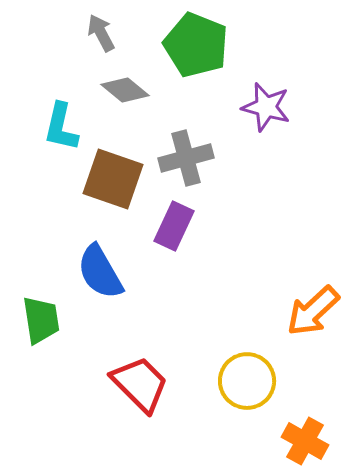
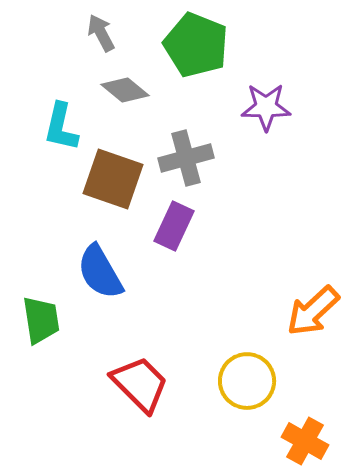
purple star: rotated 15 degrees counterclockwise
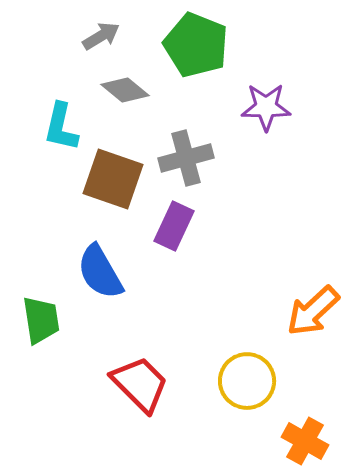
gray arrow: moved 3 px down; rotated 87 degrees clockwise
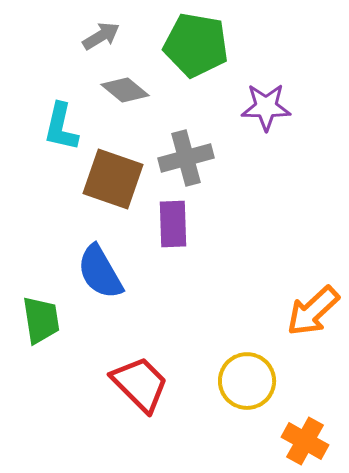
green pentagon: rotated 12 degrees counterclockwise
purple rectangle: moved 1 px left, 2 px up; rotated 27 degrees counterclockwise
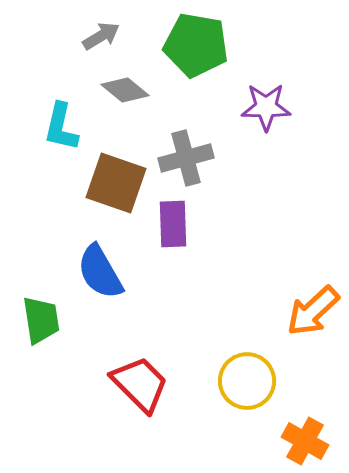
brown square: moved 3 px right, 4 px down
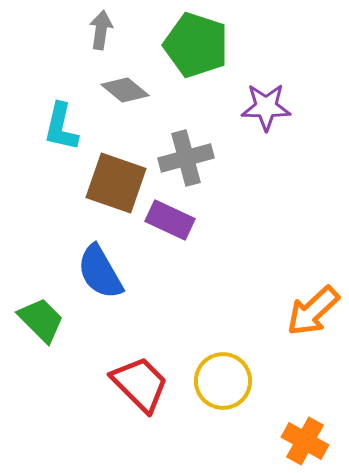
gray arrow: moved 6 px up; rotated 51 degrees counterclockwise
green pentagon: rotated 8 degrees clockwise
purple rectangle: moved 3 px left, 4 px up; rotated 63 degrees counterclockwise
green trapezoid: rotated 36 degrees counterclockwise
yellow circle: moved 24 px left
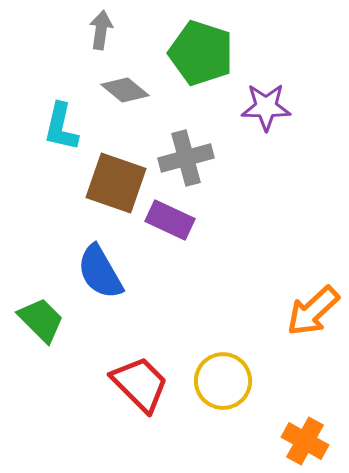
green pentagon: moved 5 px right, 8 px down
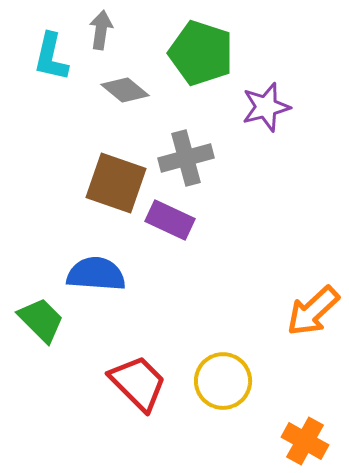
purple star: rotated 15 degrees counterclockwise
cyan L-shape: moved 10 px left, 70 px up
blue semicircle: moved 4 px left, 2 px down; rotated 124 degrees clockwise
red trapezoid: moved 2 px left, 1 px up
